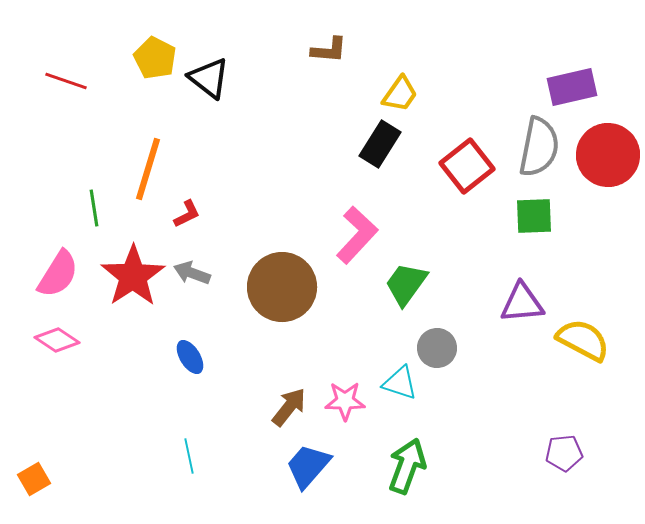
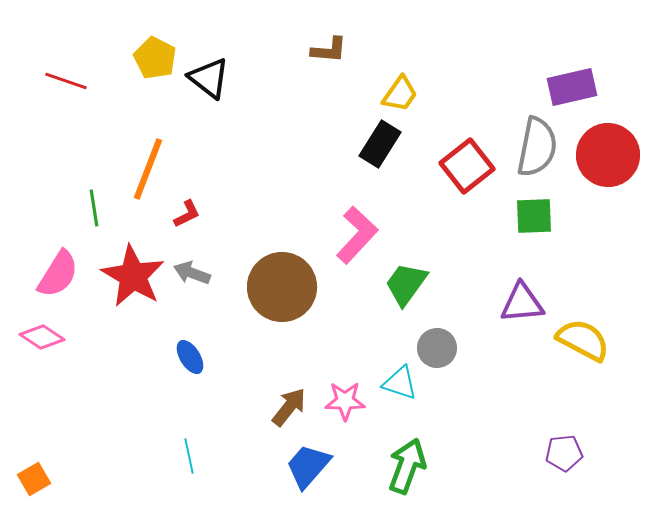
gray semicircle: moved 2 px left
orange line: rotated 4 degrees clockwise
red star: rotated 8 degrees counterclockwise
pink diamond: moved 15 px left, 3 px up
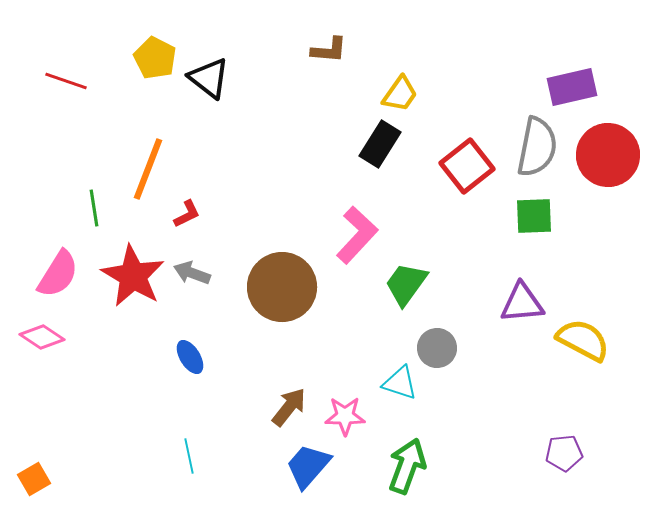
pink star: moved 15 px down
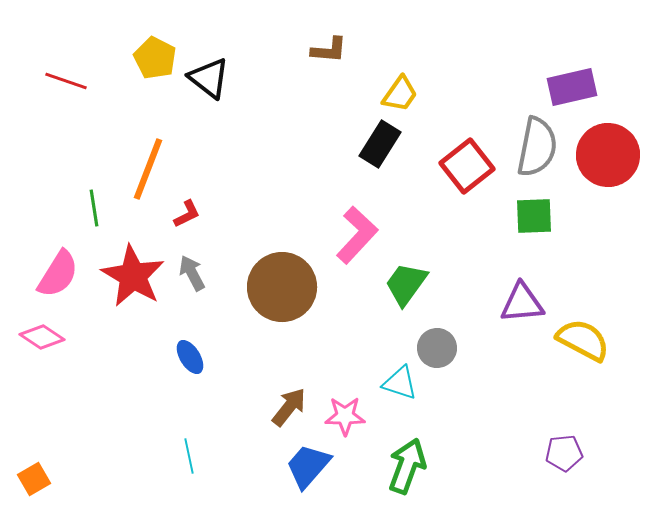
gray arrow: rotated 42 degrees clockwise
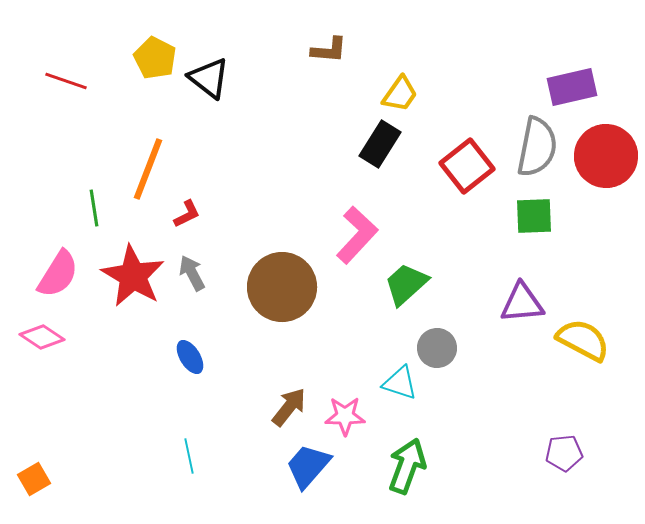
red circle: moved 2 px left, 1 px down
green trapezoid: rotated 12 degrees clockwise
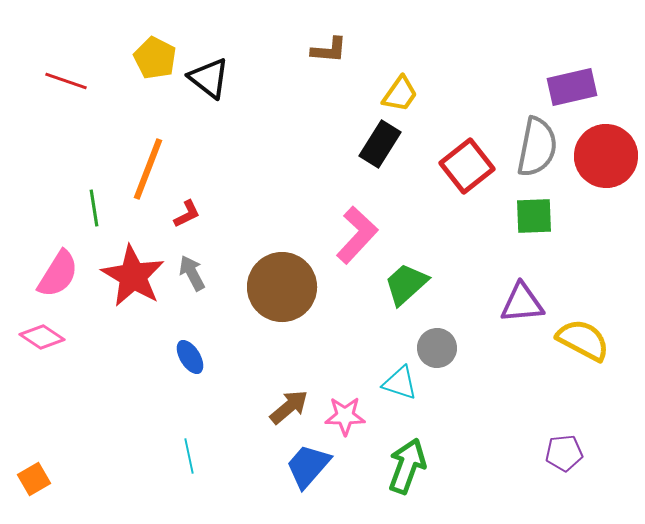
brown arrow: rotated 12 degrees clockwise
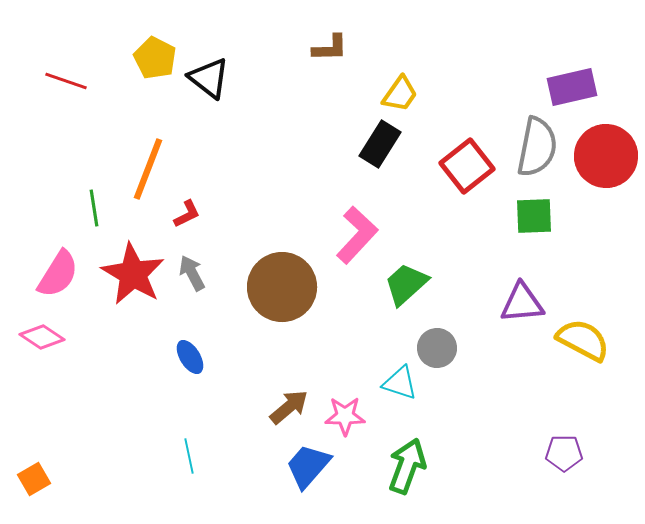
brown L-shape: moved 1 px right, 2 px up; rotated 6 degrees counterclockwise
red star: moved 2 px up
purple pentagon: rotated 6 degrees clockwise
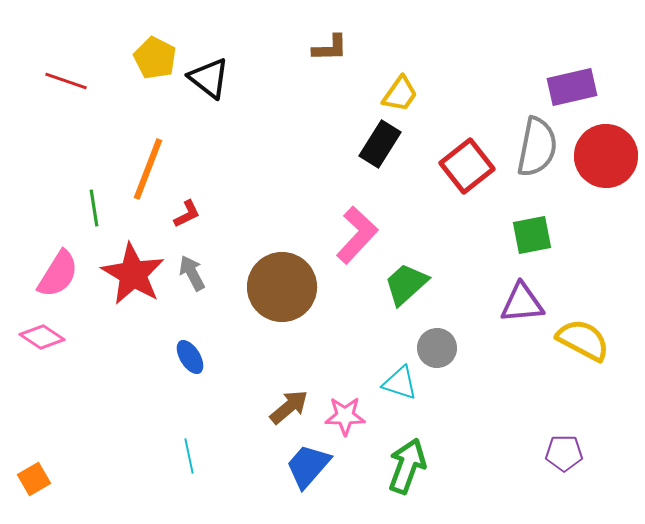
green square: moved 2 px left, 19 px down; rotated 9 degrees counterclockwise
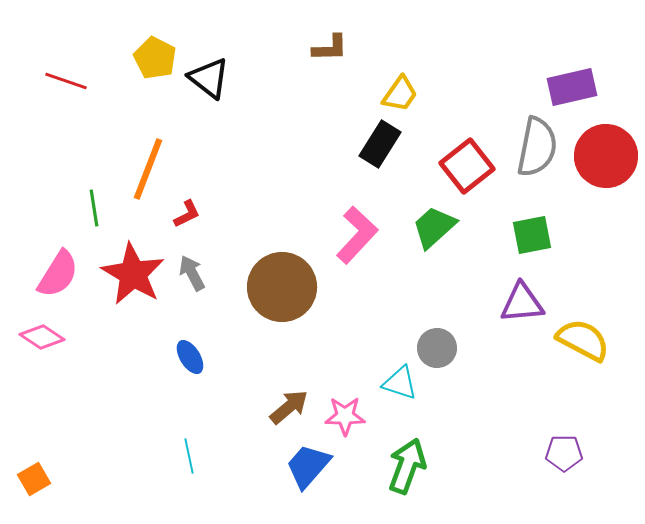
green trapezoid: moved 28 px right, 57 px up
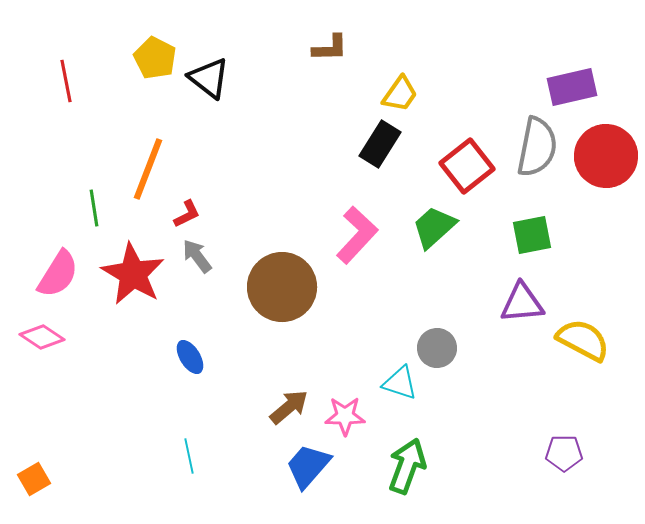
red line: rotated 60 degrees clockwise
gray arrow: moved 5 px right, 17 px up; rotated 9 degrees counterclockwise
